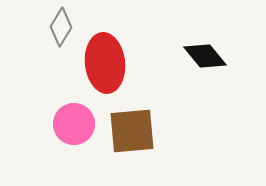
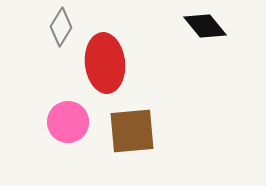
black diamond: moved 30 px up
pink circle: moved 6 px left, 2 px up
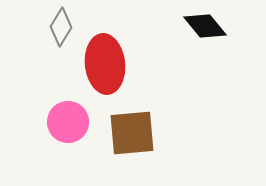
red ellipse: moved 1 px down
brown square: moved 2 px down
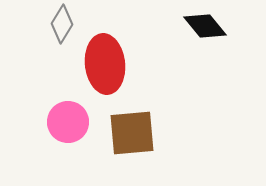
gray diamond: moved 1 px right, 3 px up
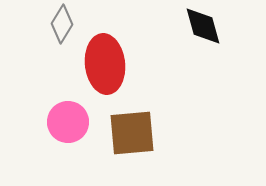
black diamond: moved 2 px left; rotated 24 degrees clockwise
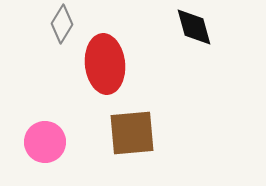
black diamond: moved 9 px left, 1 px down
pink circle: moved 23 px left, 20 px down
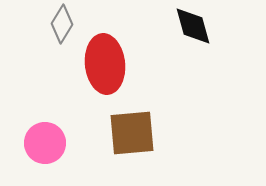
black diamond: moved 1 px left, 1 px up
pink circle: moved 1 px down
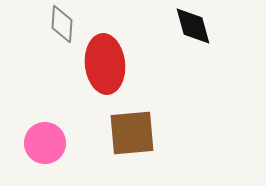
gray diamond: rotated 27 degrees counterclockwise
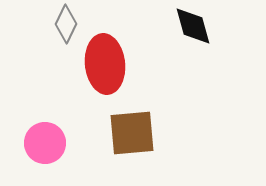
gray diamond: moved 4 px right; rotated 21 degrees clockwise
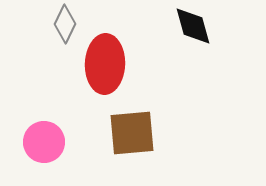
gray diamond: moved 1 px left
red ellipse: rotated 8 degrees clockwise
pink circle: moved 1 px left, 1 px up
